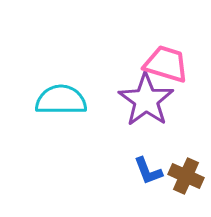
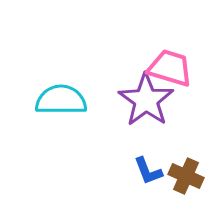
pink trapezoid: moved 4 px right, 4 px down
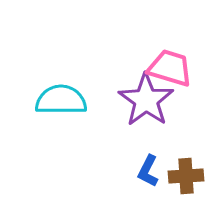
blue L-shape: rotated 48 degrees clockwise
brown cross: rotated 28 degrees counterclockwise
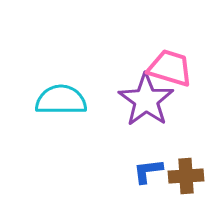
blue L-shape: rotated 56 degrees clockwise
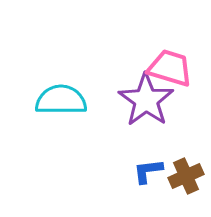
brown cross: rotated 20 degrees counterclockwise
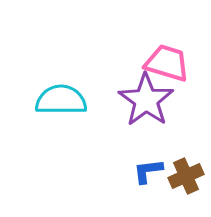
pink trapezoid: moved 3 px left, 5 px up
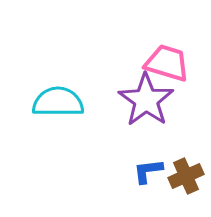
cyan semicircle: moved 3 px left, 2 px down
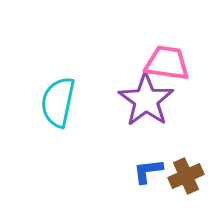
pink trapezoid: rotated 9 degrees counterclockwise
cyan semicircle: rotated 78 degrees counterclockwise
